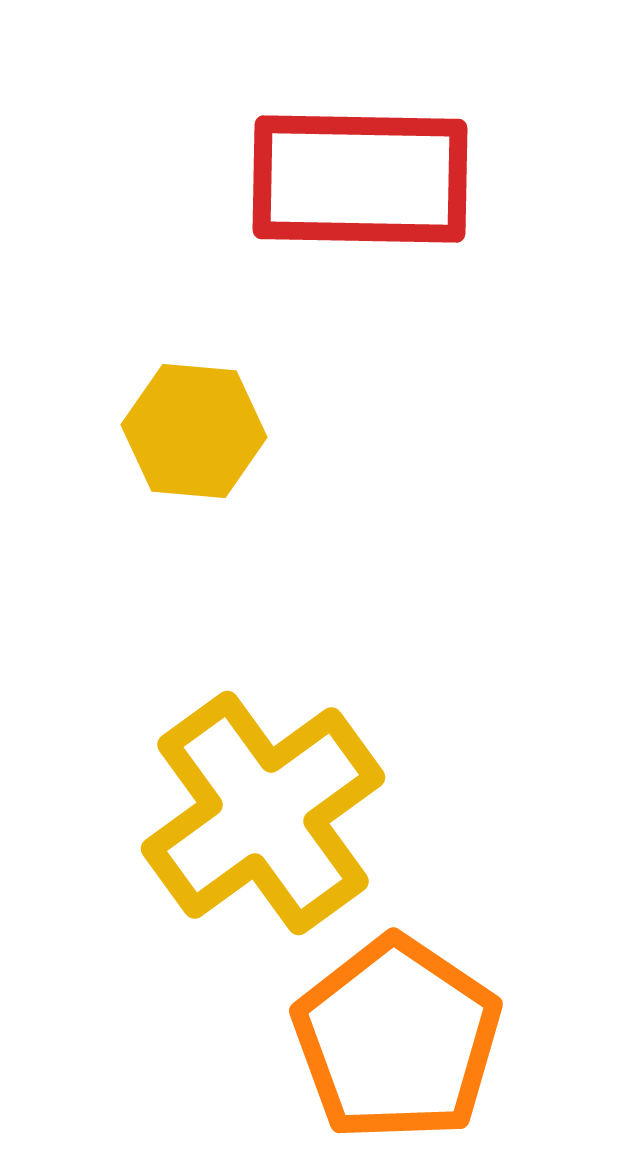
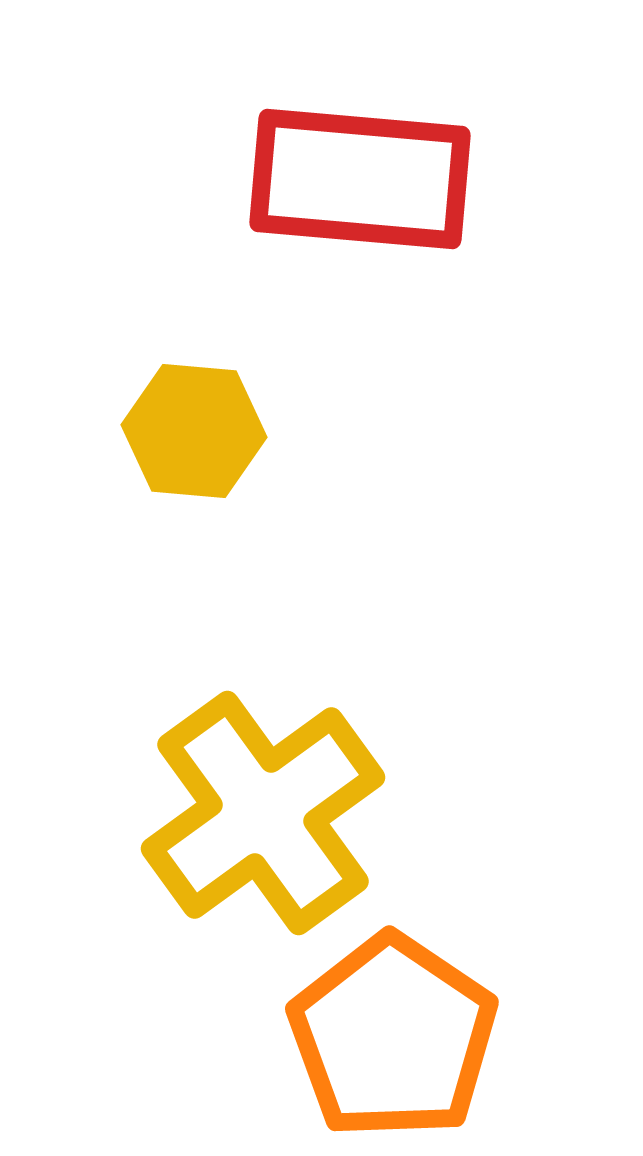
red rectangle: rotated 4 degrees clockwise
orange pentagon: moved 4 px left, 2 px up
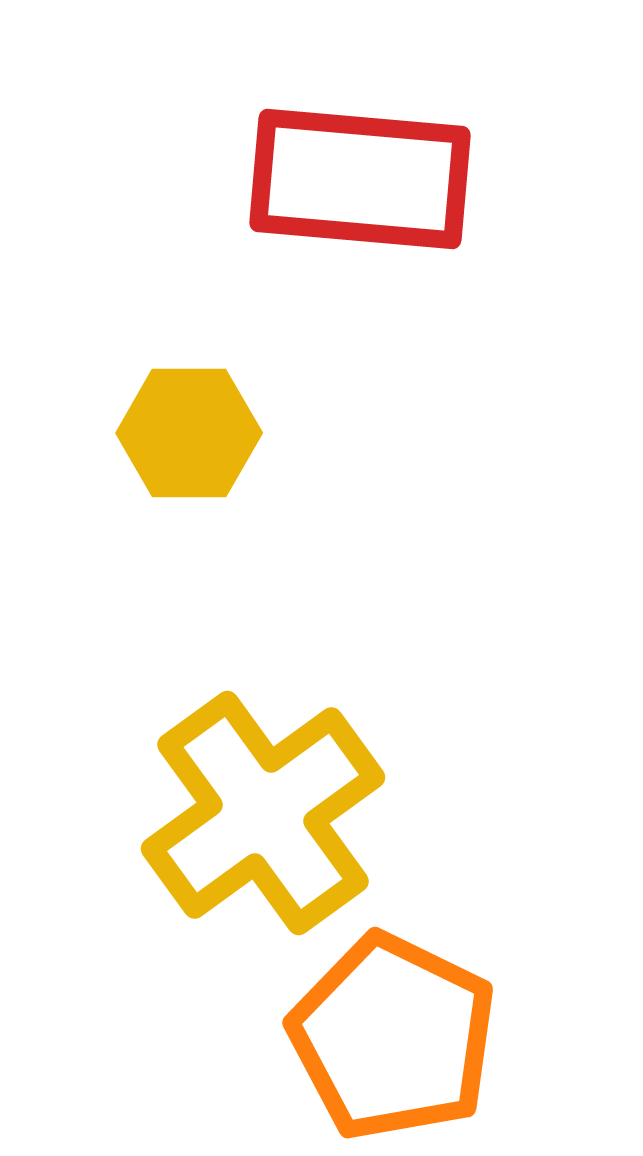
yellow hexagon: moved 5 px left, 2 px down; rotated 5 degrees counterclockwise
orange pentagon: rotated 8 degrees counterclockwise
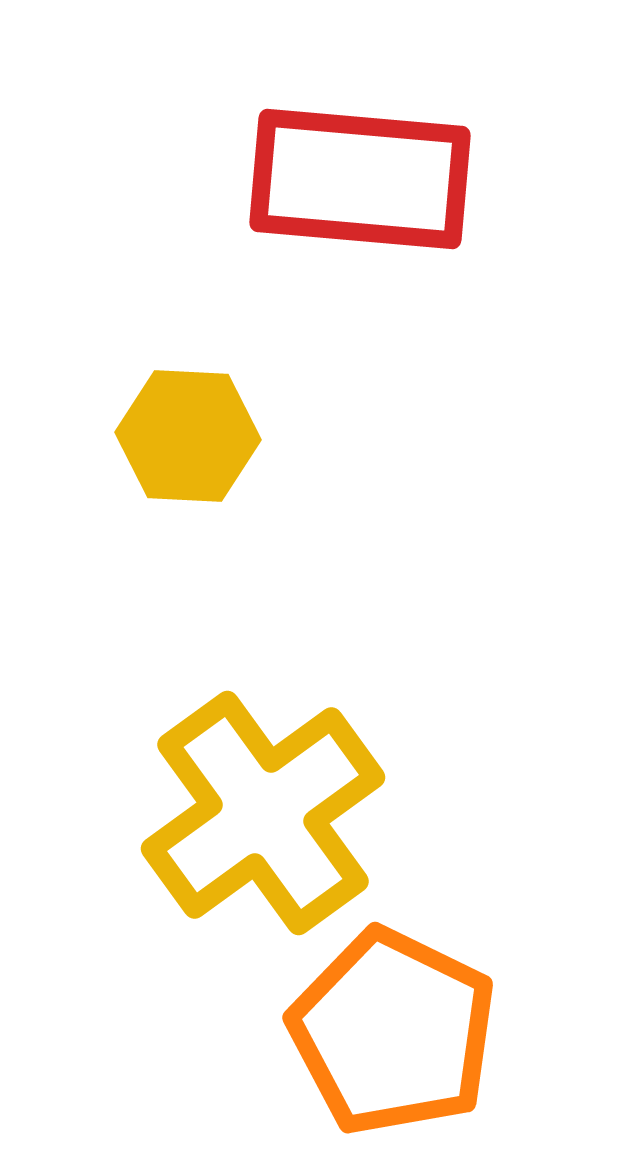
yellow hexagon: moved 1 px left, 3 px down; rotated 3 degrees clockwise
orange pentagon: moved 5 px up
